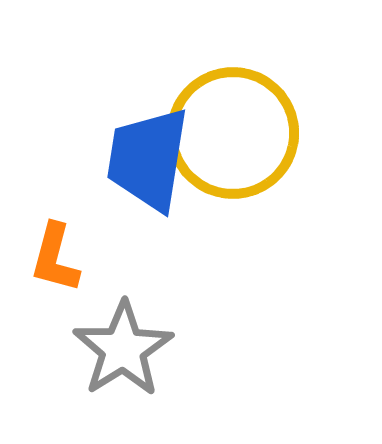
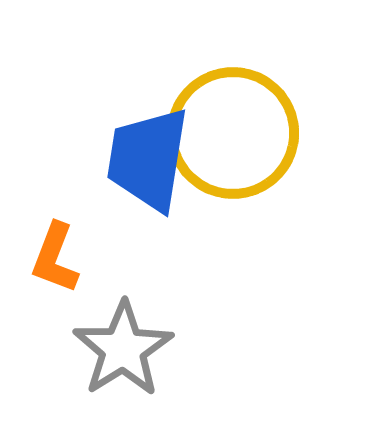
orange L-shape: rotated 6 degrees clockwise
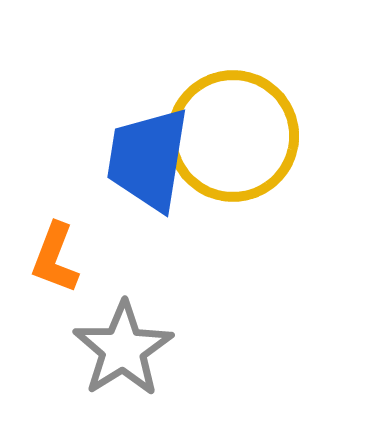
yellow circle: moved 3 px down
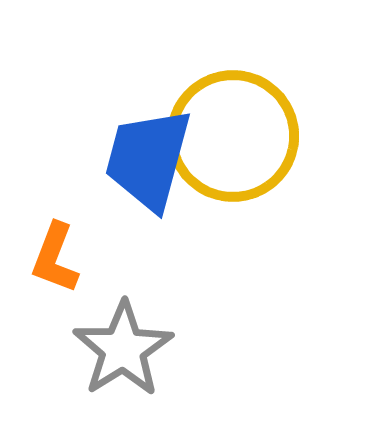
blue trapezoid: rotated 6 degrees clockwise
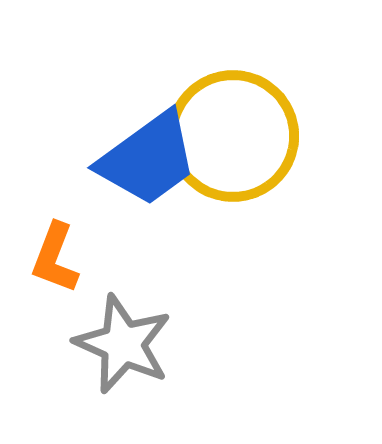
blue trapezoid: rotated 141 degrees counterclockwise
gray star: moved 5 px up; rotated 16 degrees counterclockwise
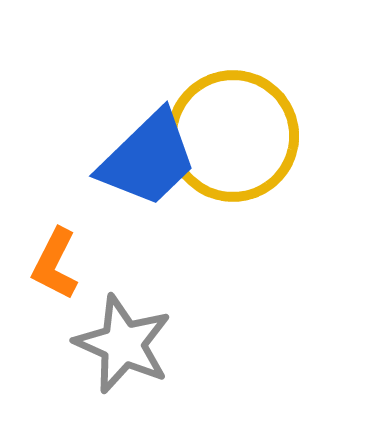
blue trapezoid: rotated 8 degrees counterclockwise
orange L-shape: moved 6 px down; rotated 6 degrees clockwise
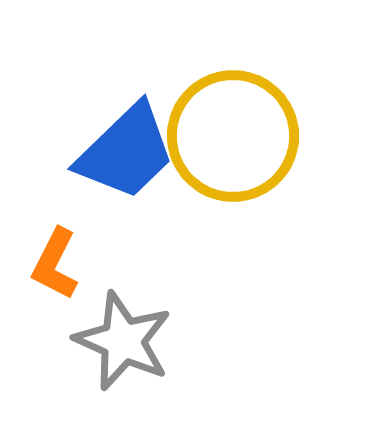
blue trapezoid: moved 22 px left, 7 px up
gray star: moved 3 px up
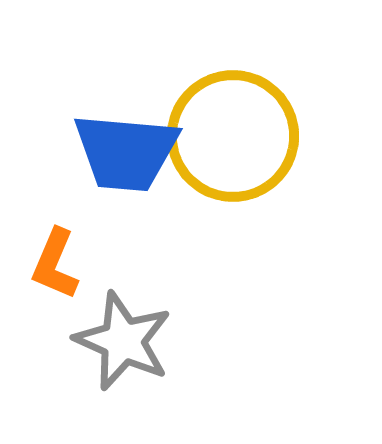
blue trapezoid: rotated 49 degrees clockwise
orange L-shape: rotated 4 degrees counterclockwise
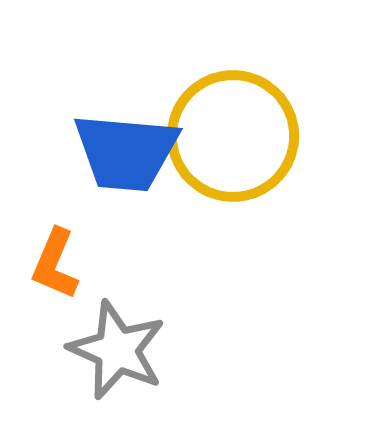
gray star: moved 6 px left, 9 px down
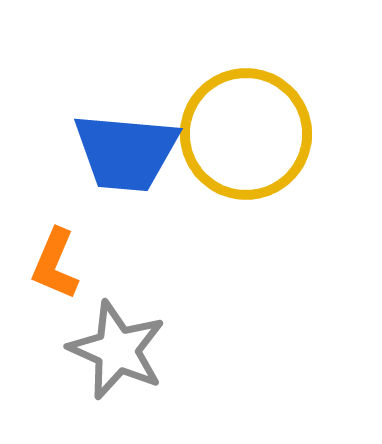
yellow circle: moved 13 px right, 2 px up
